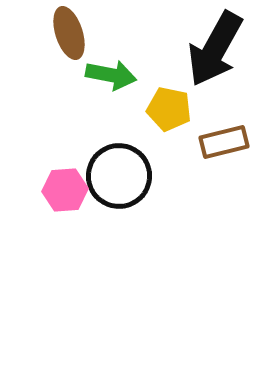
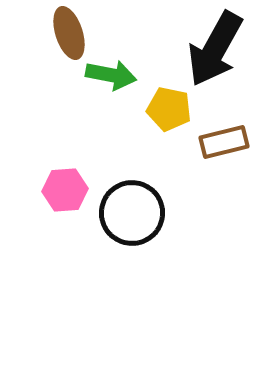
black circle: moved 13 px right, 37 px down
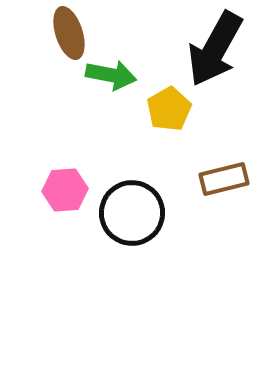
yellow pentagon: rotated 30 degrees clockwise
brown rectangle: moved 37 px down
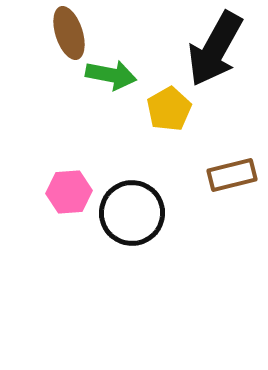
brown rectangle: moved 8 px right, 4 px up
pink hexagon: moved 4 px right, 2 px down
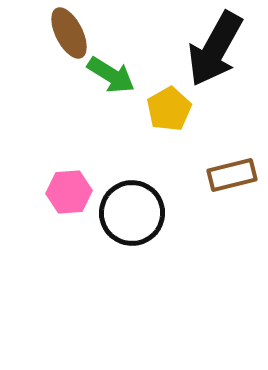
brown ellipse: rotated 9 degrees counterclockwise
green arrow: rotated 21 degrees clockwise
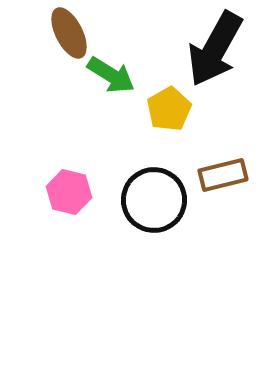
brown rectangle: moved 9 px left
pink hexagon: rotated 18 degrees clockwise
black circle: moved 22 px right, 13 px up
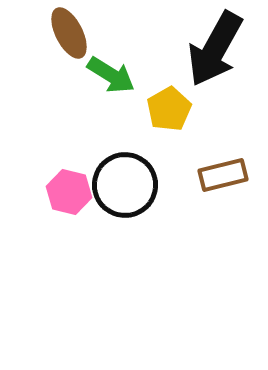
black circle: moved 29 px left, 15 px up
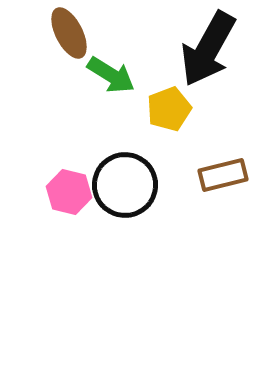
black arrow: moved 7 px left
yellow pentagon: rotated 9 degrees clockwise
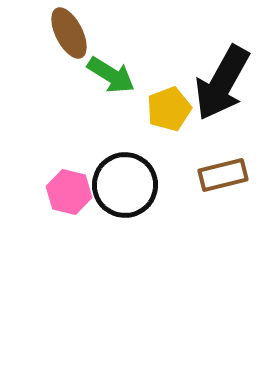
black arrow: moved 14 px right, 34 px down
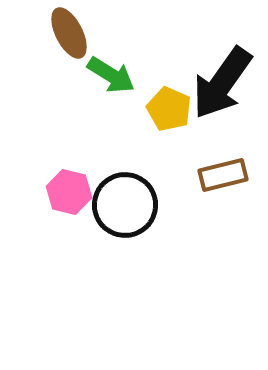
black arrow: rotated 6 degrees clockwise
yellow pentagon: rotated 27 degrees counterclockwise
black circle: moved 20 px down
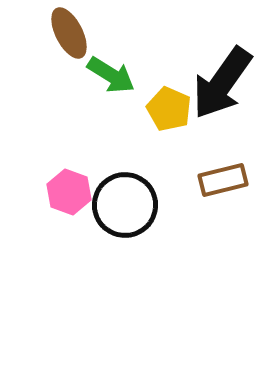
brown rectangle: moved 5 px down
pink hexagon: rotated 6 degrees clockwise
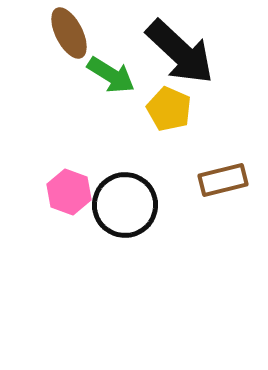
black arrow: moved 42 px left, 31 px up; rotated 82 degrees counterclockwise
